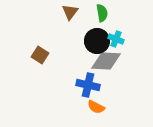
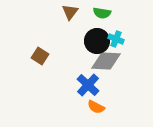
green semicircle: rotated 108 degrees clockwise
brown square: moved 1 px down
blue cross: rotated 30 degrees clockwise
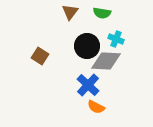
black circle: moved 10 px left, 5 px down
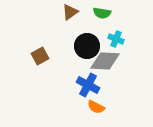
brown triangle: rotated 18 degrees clockwise
brown square: rotated 30 degrees clockwise
gray diamond: moved 1 px left
blue cross: rotated 15 degrees counterclockwise
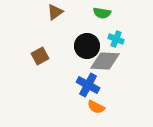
brown triangle: moved 15 px left
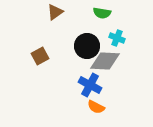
cyan cross: moved 1 px right, 1 px up
blue cross: moved 2 px right
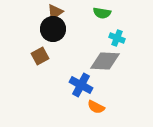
black circle: moved 34 px left, 17 px up
blue cross: moved 9 px left
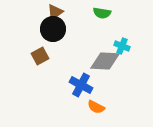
cyan cross: moved 5 px right, 8 px down
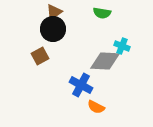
brown triangle: moved 1 px left
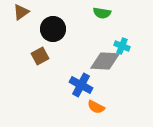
brown triangle: moved 33 px left
